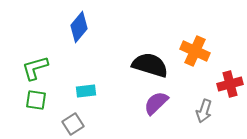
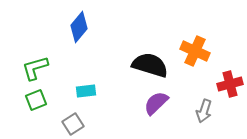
green square: rotated 30 degrees counterclockwise
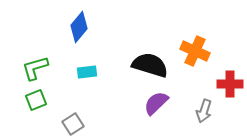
red cross: rotated 15 degrees clockwise
cyan rectangle: moved 1 px right, 19 px up
